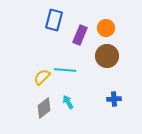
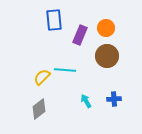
blue rectangle: rotated 20 degrees counterclockwise
cyan arrow: moved 18 px right, 1 px up
gray diamond: moved 5 px left, 1 px down
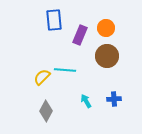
gray diamond: moved 7 px right, 2 px down; rotated 25 degrees counterclockwise
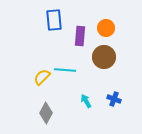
purple rectangle: moved 1 px down; rotated 18 degrees counterclockwise
brown circle: moved 3 px left, 1 px down
blue cross: rotated 24 degrees clockwise
gray diamond: moved 2 px down
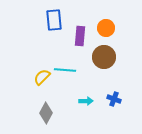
cyan arrow: rotated 120 degrees clockwise
